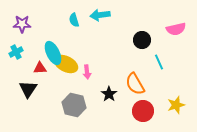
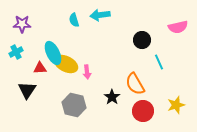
pink semicircle: moved 2 px right, 2 px up
black triangle: moved 1 px left, 1 px down
black star: moved 3 px right, 3 px down
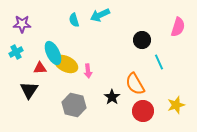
cyan arrow: rotated 18 degrees counterclockwise
pink semicircle: rotated 60 degrees counterclockwise
pink arrow: moved 1 px right, 1 px up
black triangle: moved 2 px right
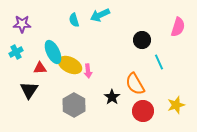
cyan ellipse: moved 1 px up
yellow ellipse: moved 4 px right, 1 px down
gray hexagon: rotated 15 degrees clockwise
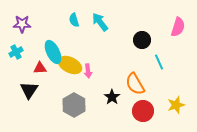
cyan arrow: moved 7 px down; rotated 78 degrees clockwise
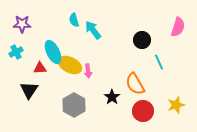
cyan arrow: moved 7 px left, 8 px down
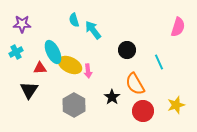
black circle: moved 15 px left, 10 px down
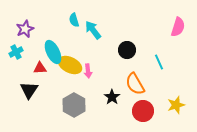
purple star: moved 3 px right, 5 px down; rotated 24 degrees counterclockwise
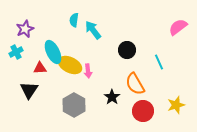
cyan semicircle: rotated 24 degrees clockwise
pink semicircle: rotated 144 degrees counterclockwise
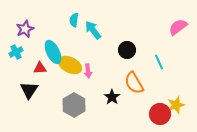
orange semicircle: moved 1 px left, 1 px up
red circle: moved 17 px right, 3 px down
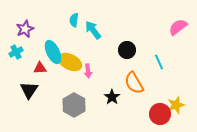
yellow ellipse: moved 3 px up
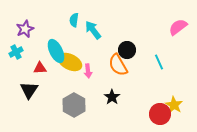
cyan ellipse: moved 3 px right, 1 px up
orange semicircle: moved 16 px left, 18 px up
yellow star: moved 2 px left; rotated 24 degrees counterclockwise
